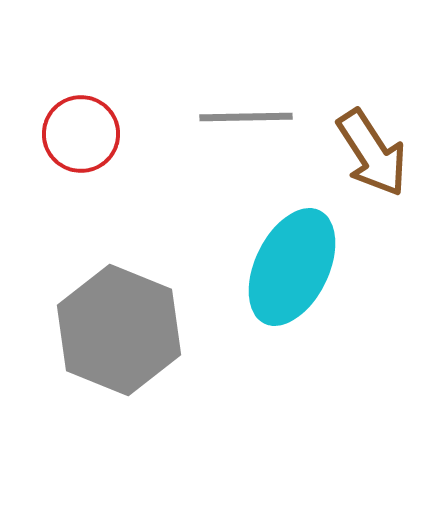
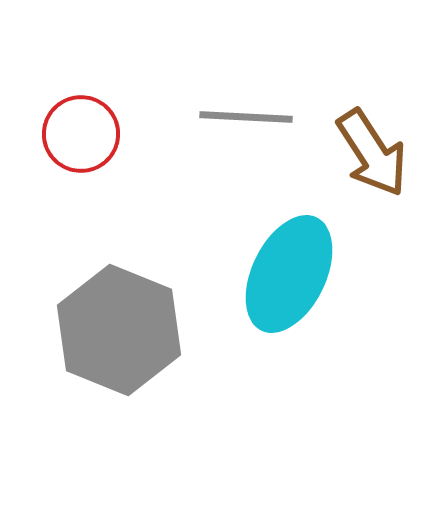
gray line: rotated 4 degrees clockwise
cyan ellipse: moved 3 px left, 7 px down
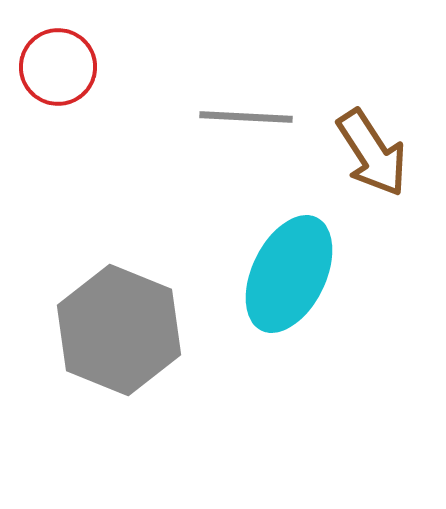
red circle: moved 23 px left, 67 px up
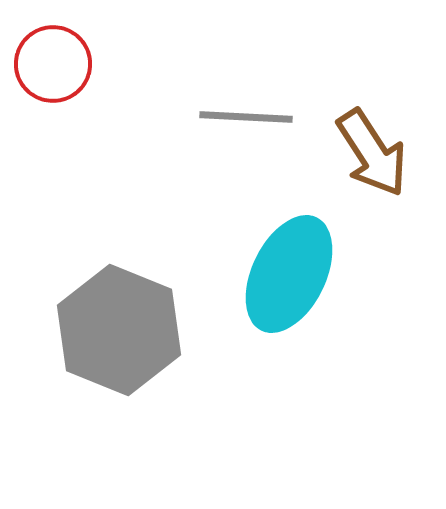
red circle: moved 5 px left, 3 px up
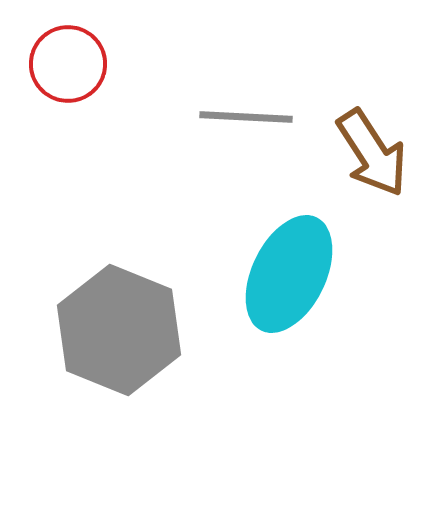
red circle: moved 15 px right
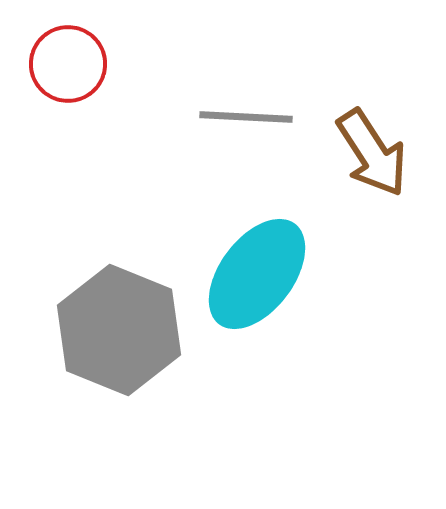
cyan ellipse: moved 32 px left; rotated 11 degrees clockwise
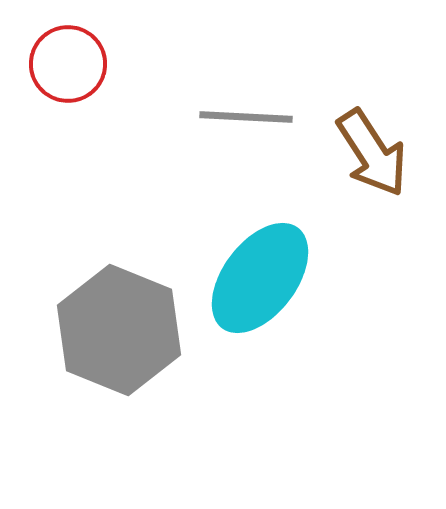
cyan ellipse: moved 3 px right, 4 px down
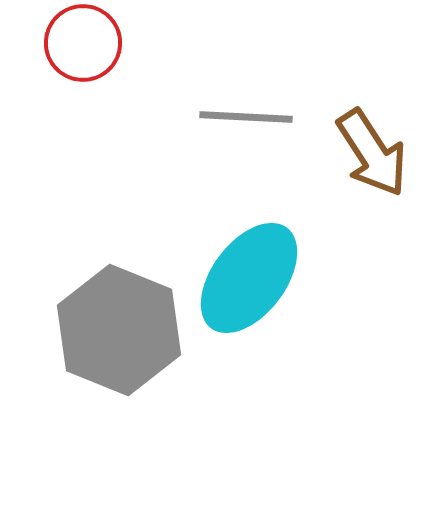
red circle: moved 15 px right, 21 px up
cyan ellipse: moved 11 px left
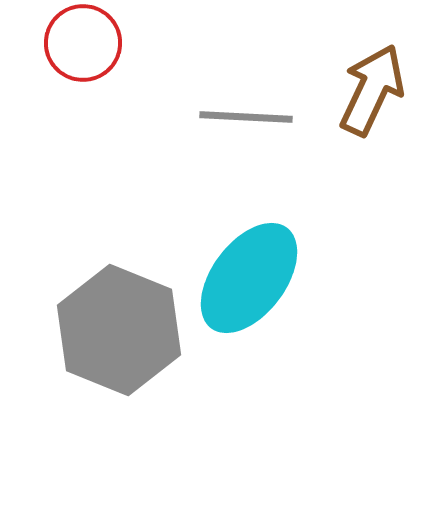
brown arrow: moved 63 px up; rotated 122 degrees counterclockwise
